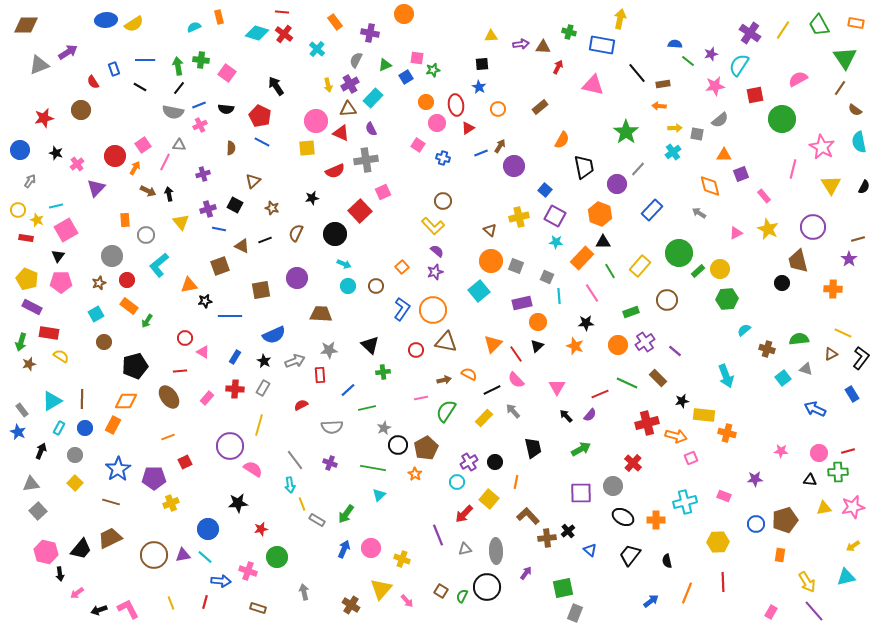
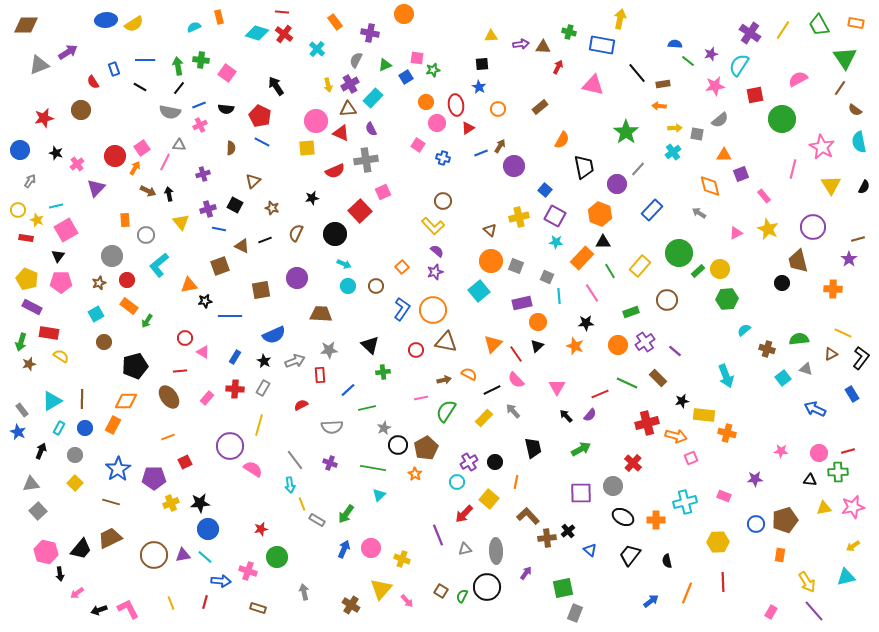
gray semicircle at (173, 112): moved 3 px left
pink square at (143, 145): moved 1 px left, 3 px down
black star at (238, 503): moved 38 px left
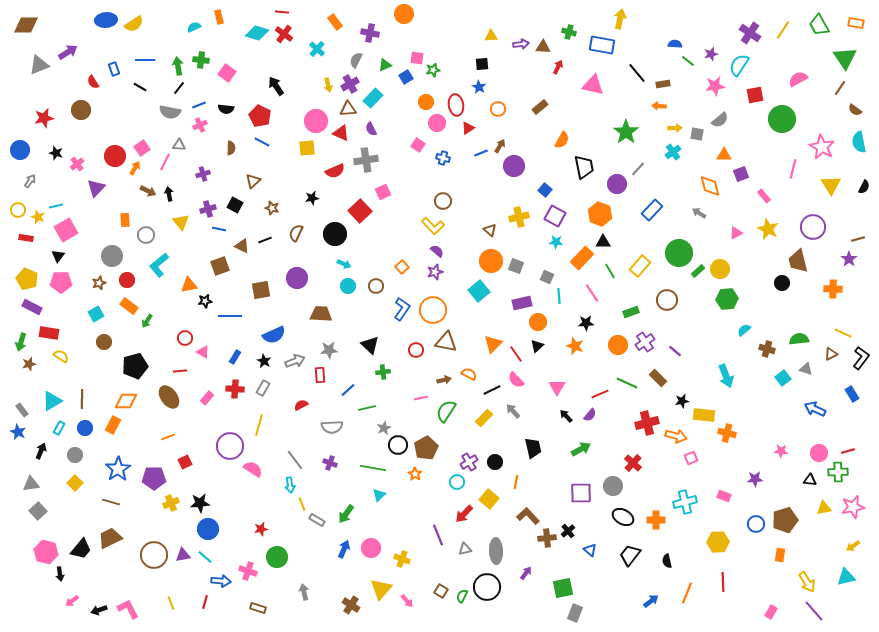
yellow star at (37, 220): moved 1 px right, 3 px up
pink arrow at (77, 593): moved 5 px left, 8 px down
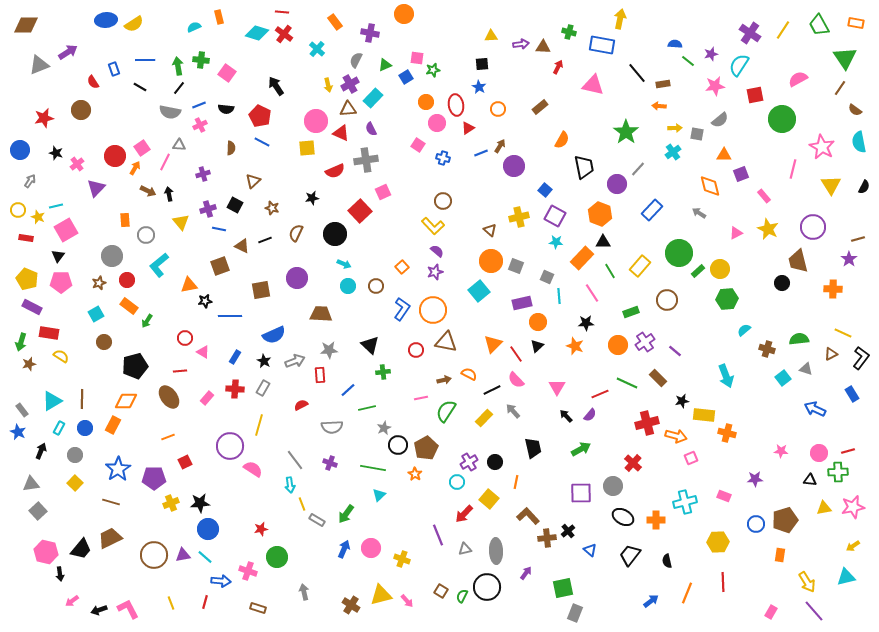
yellow triangle at (381, 589): moved 6 px down; rotated 35 degrees clockwise
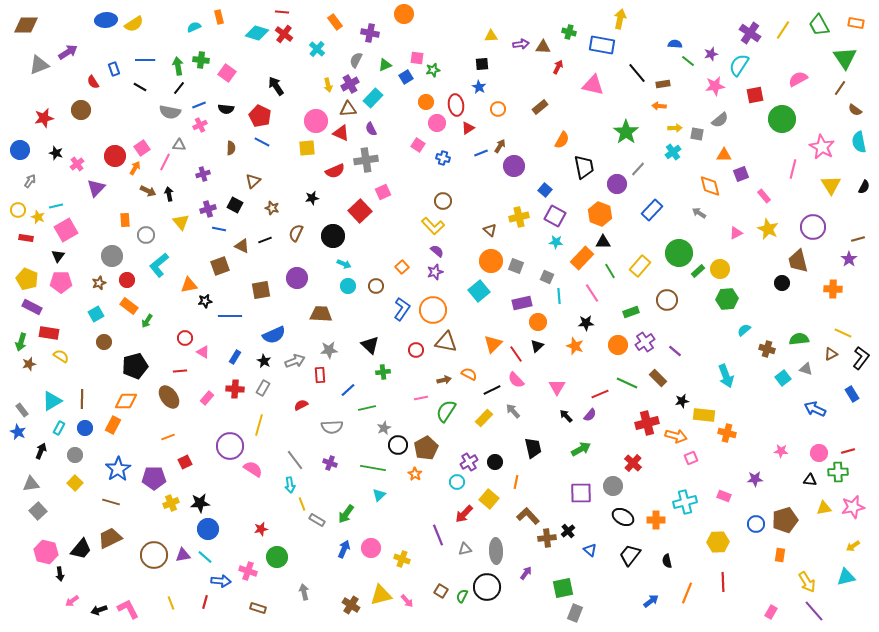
black circle at (335, 234): moved 2 px left, 2 px down
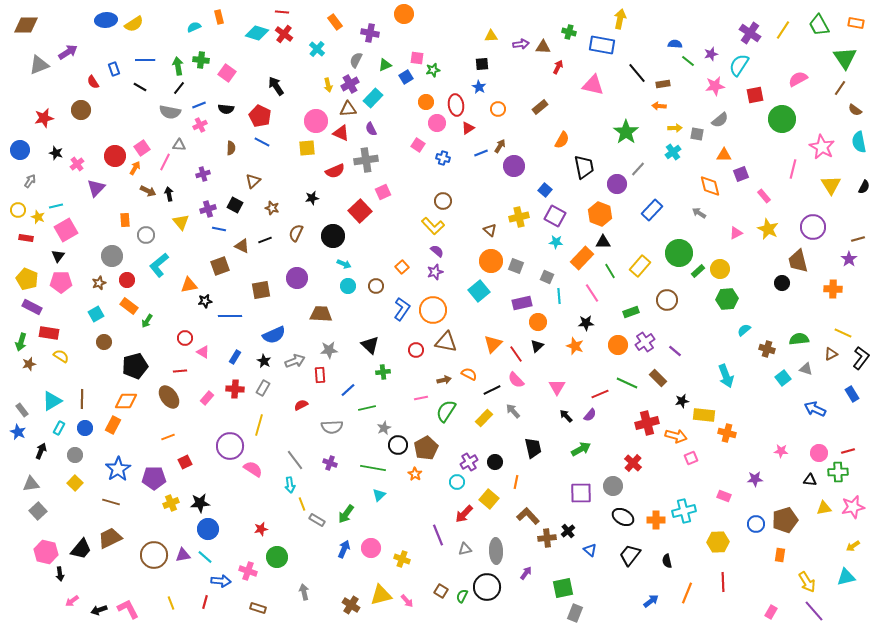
cyan cross at (685, 502): moved 1 px left, 9 px down
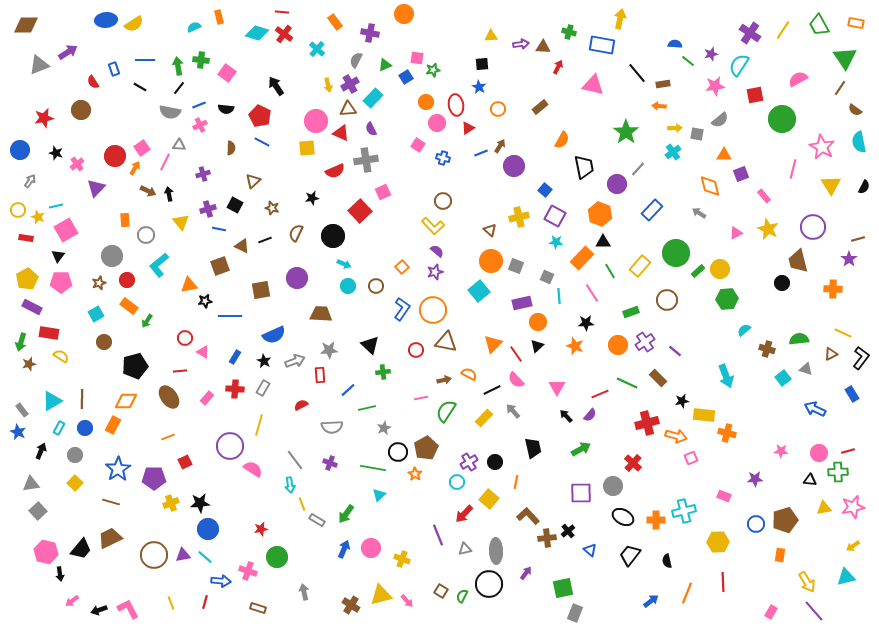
green circle at (679, 253): moved 3 px left
yellow pentagon at (27, 279): rotated 20 degrees clockwise
black circle at (398, 445): moved 7 px down
black circle at (487, 587): moved 2 px right, 3 px up
